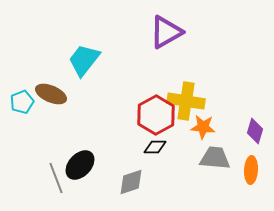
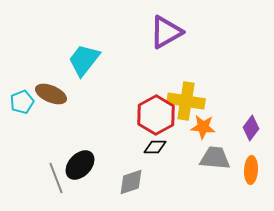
purple diamond: moved 4 px left, 3 px up; rotated 20 degrees clockwise
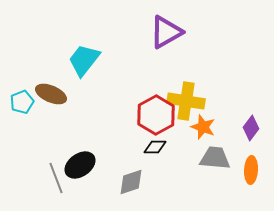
orange star: rotated 15 degrees clockwise
black ellipse: rotated 12 degrees clockwise
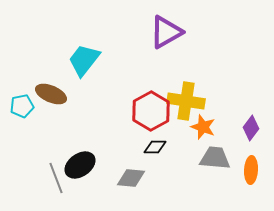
cyan pentagon: moved 4 px down; rotated 10 degrees clockwise
red hexagon: moved 5 px left, 4 px up
gray diamond: moved 4 px up; rotated 24 degrees clockwise
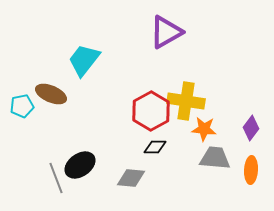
orange star: moved 1 px right, 2 px down; rotated 15 degrees counterclockwise
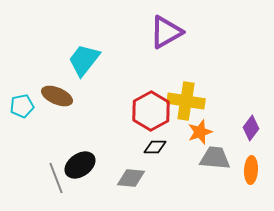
brown ellipse: moved 6 px right, 2 px down
orange star: moved 4 px left, 3 px down; rotated 25 degrees counterclockwise
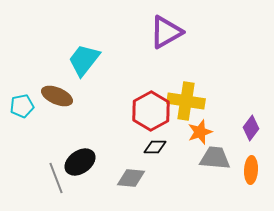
black ellipse: moved 3 px up
